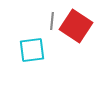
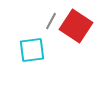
gray line: moved 1 px left; rotated 24 degrees clockwise
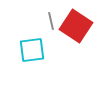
gray line: rotated 42 degrees counterclockwise
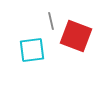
red square: moved 10 px down; rotated 12 degrees counterclockwise
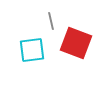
red square: moved 7 px down
